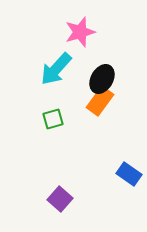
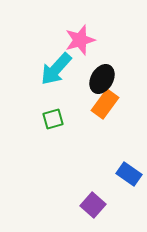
pink star: moved 8 px down
orange rectangle: moved 5 px right, 3 px down
purple square: moved 33 px right, 6 px down
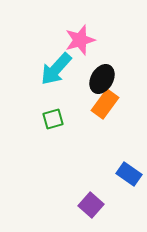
purple square: moved 2 px left
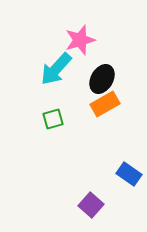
orange rectangle: rotated 24 degrees clockwise
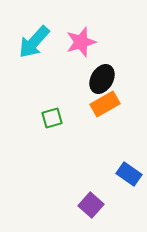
pink star: moved 1 px right, 2 px down
cyan arrow: moved 22 px left, 27 px up
green square: moved 1 px left, 1 px up
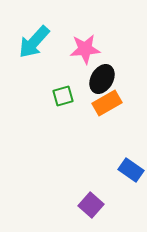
pink star: moved 4 px right, 7 px down; rotated 12 degrees clockwise
orange rectangle: moved 2 px right, 1 px up
green square: moved 11 px right, 22 px up
blue rectangle: moved 2 px right, 4 px up
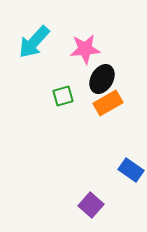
orange rectangle: moved 1 px right
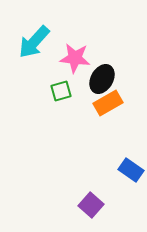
pink star: moved 10 px left, 9 px down; rotated 12 degrees clockwise
green square: moved 2 px left, 5 px up
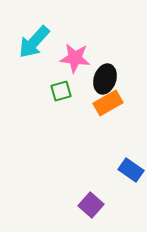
black ellipse: moved 3 px right; rotated 12 degrees counterclockwise
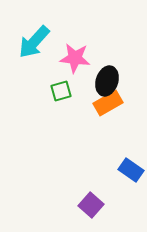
black ellipse: moved 2 px right, 2 px down
